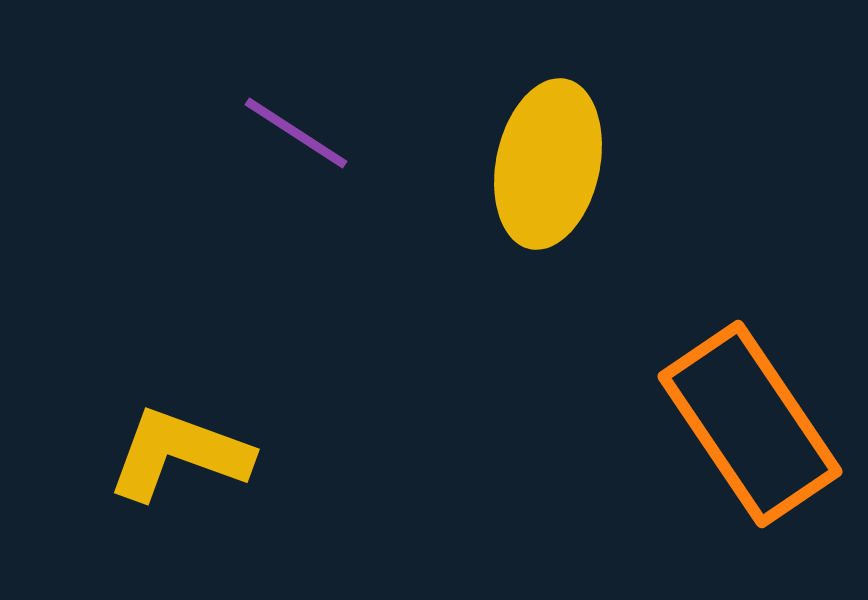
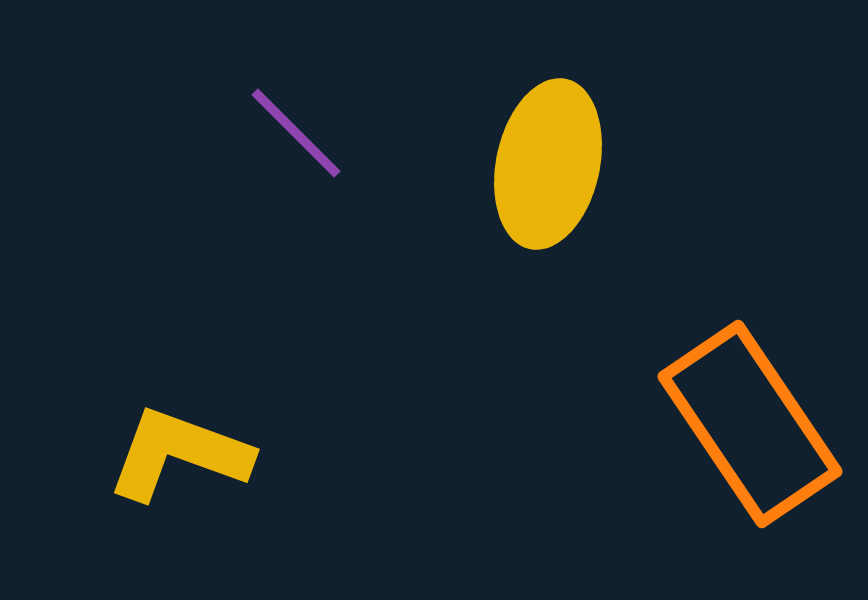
purple line: rotated 12 degrees clockwise
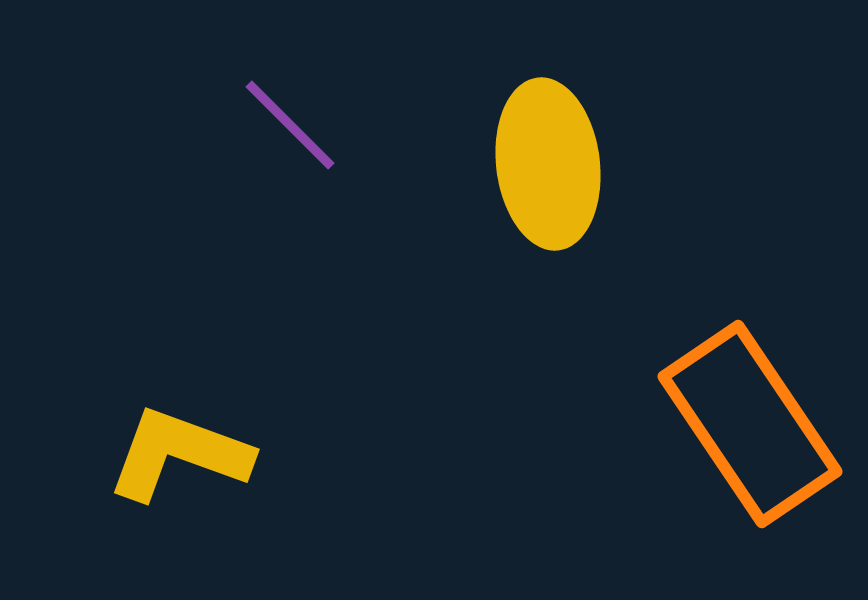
purple line: moved 6 px left, 8 px up
yellow ellipse: rotated 19 degrees counterclockwise
